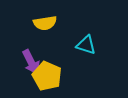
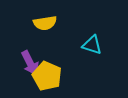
cyan triangle: moved 6 px right
purple arrow: moved 1 px left, 1 px down
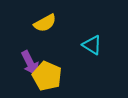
yellow semicircle: rotated 20 degrees counterclockwise
cyan triangle: rotated 15 degrees clockwise
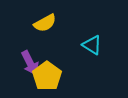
yellow pentagon: rotated 12 degrees clockwise
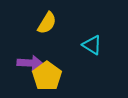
yellow semicircle: moved 2 px right; rotated 30 degrees counterclockwise
purple arrow: rotated 60 degrees counterclockwise
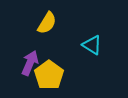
purple arrow: rotated 70 degrees counterclockwise
yellow pentagon: moved 2 px right, 1 px up
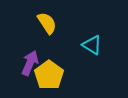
yellow semicircle: rotated 65 degrees counterclockwise
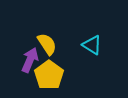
yellow semicircle: moved 21 px down
purple arrow: moved 3 px up
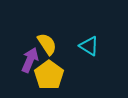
cyan triangle: moved 3 px left, 1 px down
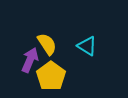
cyan triangle: moved 2 px left
yellow pentagon: moved 2 px right, 1 px down
